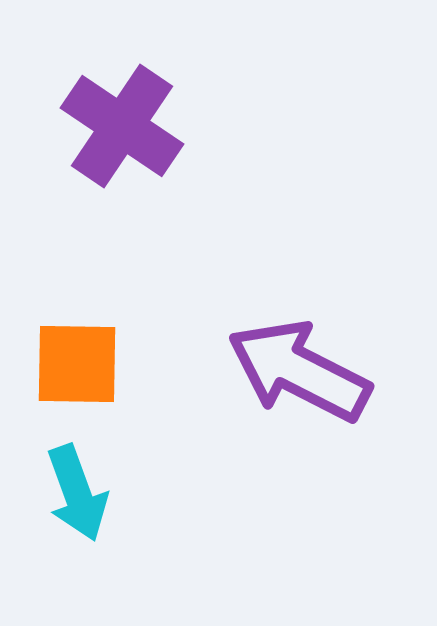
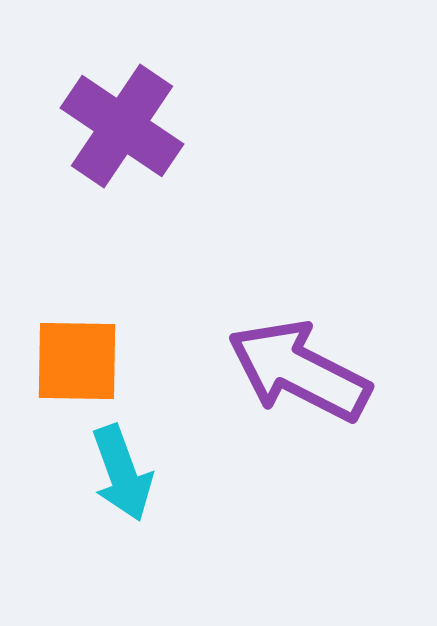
orange square: moved 3 px up
cyan arrow: moved 45 px right, 20 px up
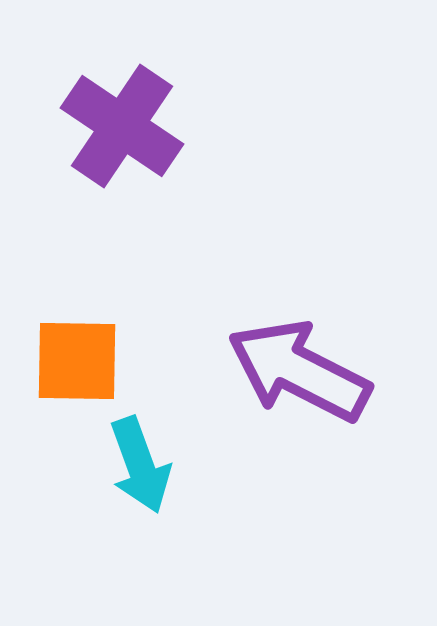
cyan arrow: moved 18 px right, 8 px up
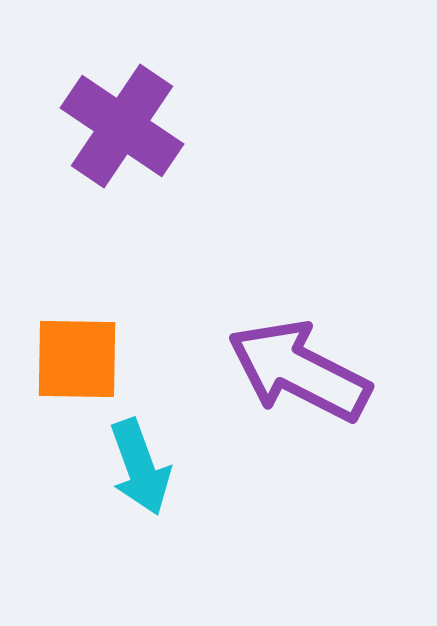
orange square: moved 2 px up
cyan arrow: moved 2 px down
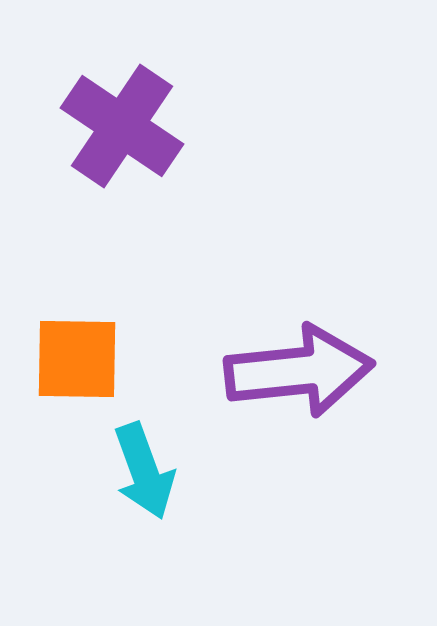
purple arrow: rotated 147 degrees clockwise
cyan arrow: moved 4 px right, 4 px down
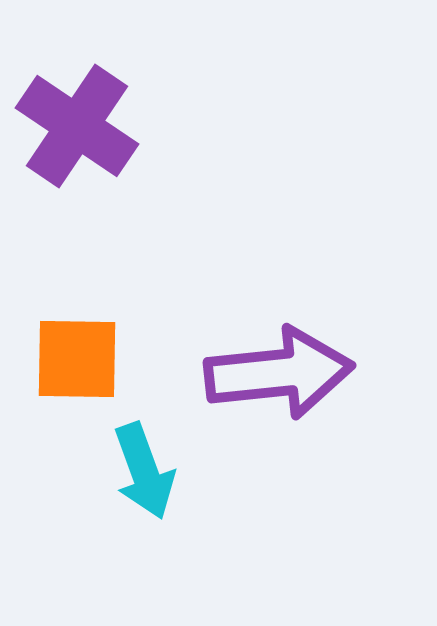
purple cross: moved 45 px left
purple arrow: moved 20 px left, 2 px down
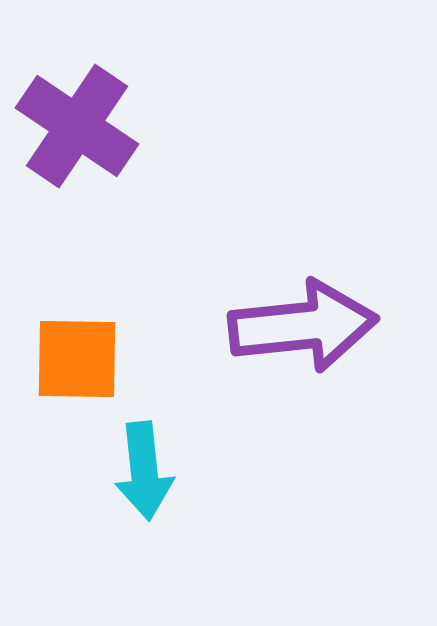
purple arrow: moved 24 px right, 47 px up
cyan arrow: rotated 14 degrees clockwise
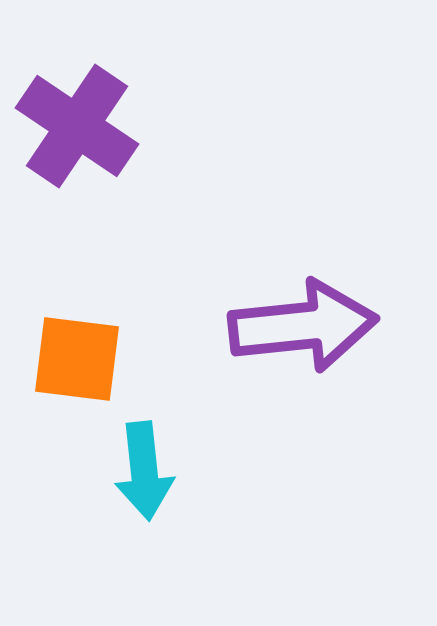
orange square: rotated 6 degrees clockwise
